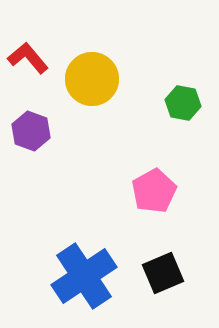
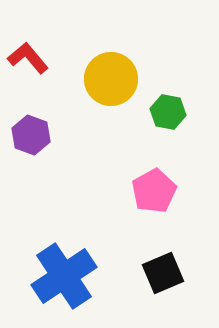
yellow circle: moved 19 px right
green hexagon: moved 15 px left, 9 px down
purple hexagon: moved 4 px down
blue cross: moved 20 px left
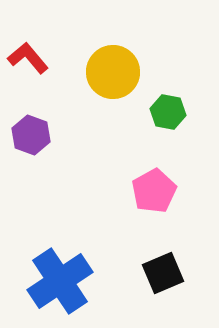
yellow circle: moved 2 px right, 7 px up
blue cross: moved 4 px left, 5 px down
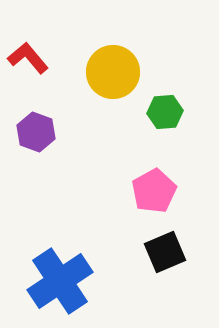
green hexagon: moved 3 px left; rotated 16 degrees counterclockwise
purple hexagon: moved 5 px right, 3 px up
black square: moved 2 px right, 21 px up
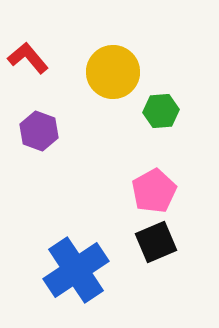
green hexagon: moved 4 px left, 1 px up
purple hexagon: moved 3 px right, 1 px up
black square: moved 9 px left, 10 px up
blue cross: moved 16 px right, 11 px up
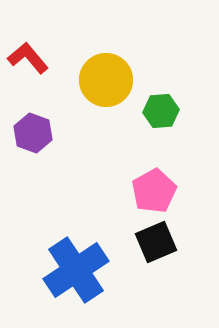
yellow circle: moved 7 px left, 8 px down
purple hexagon: moved 6 px left, 2 px down
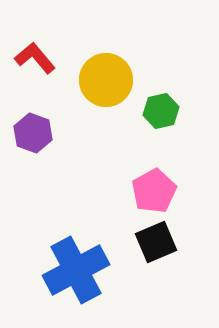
red L-shape: moved 7 px right
green hexagon: rotated 8 degrees counterclockwise
blue cross: rotated 6 degrees clockwise
